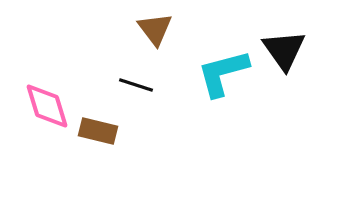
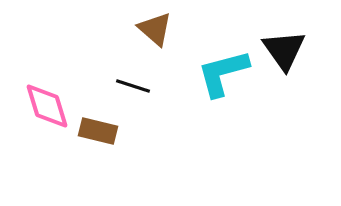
brown triangle: rotated 12 degrees counterclockwise
black line: moved 3 px left, 1 px down
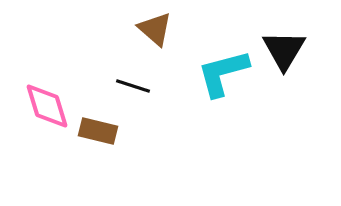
black triangle: rotated 6 degrees clockwise
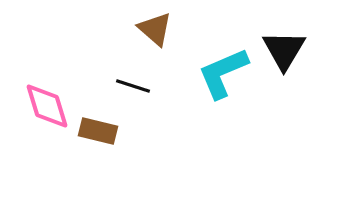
cyan L-shape: rotated 8 degrees counterclockwise
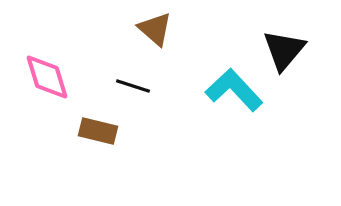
black triangle: rotated 9 degrees clockwise
cyan L-shape: moved 11 px right, 17 px down; rotated 70 degrees clockwise
pink diamond: moved 29 px up
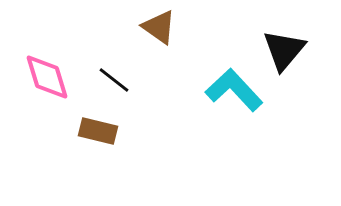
brown triangle: moved 4 px right, 2 px up; rotated 6 degrees counterclockwise
black line: moved 19 px left, 6 px up; rotated 20 degrees clockwise
